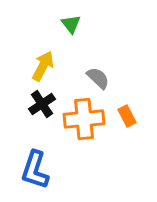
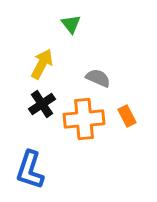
yellow arrow: moved 1 px left, 2 px up
gray semicircle: rotated 20 degrees counterclockwise
blue L-shape: moved 5 px left
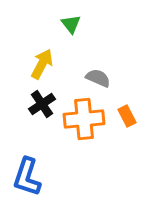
blue L-shape: moved 3 px left, 7 px down
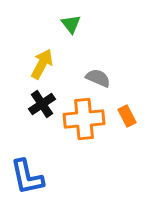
blue L-shape: rotated 30 degrees counterclockwise
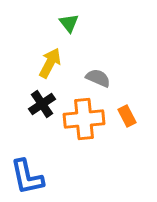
green triangle: moved 2 px left, 1 px up
yellow arrow: moved 8 px right, 1 px up
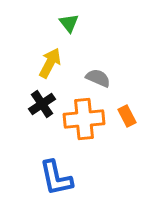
blue L-shape: moved 29 px right, 1 px down
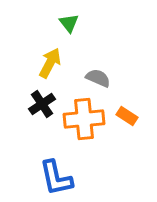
orange rectangle: rotated 30 degrees counterclockwise
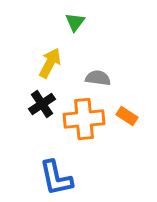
green triangle: moved 6 px right, 1 px up; rotated 15 degrees clockwise
gray semicircle: rotated 15 degrees counterclockwise
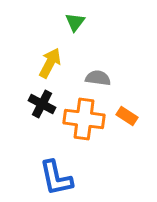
black cross: rotated 28 degrees counterclockwise
orange cross: rotated 12 degrees clockwise
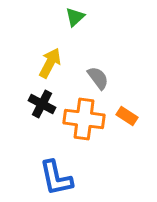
green triangle: moved 5 px up; rotated 10 degrees clockwise
gray semicircle: rotated 45 degrees clockwise
